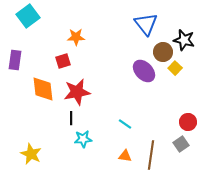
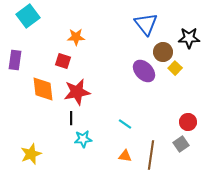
black star: moved 5 px right, 2 px up; rotated 15 degrees counterclockwise
red square: rotated 35 degrees clockwise
yellow star: rotated 25 degrees clockwise
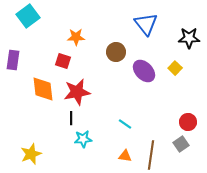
brown circle: moved 47 px left
purple rectangle: moved 2 px left
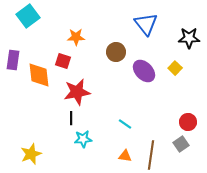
orange diamond: moved 4 px left, 14 px up
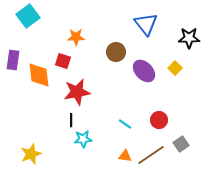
black line: moved 2 px down
red circle: moved 29 px left, 2 px up
brown line: rotated 48 degrees clockwise
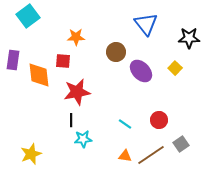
red square: rotated 14 degrees counterclockwise
purple ellipse: moved 3 px left
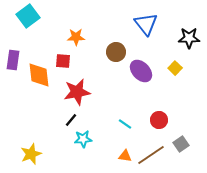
black line: rotated 40 degrees clockwise
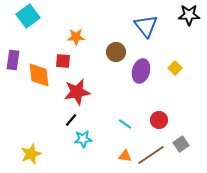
blue triangle: moved 2 px down
black star: moved 23 px up
purple ellipse: rotated 60 degrees clockwise
